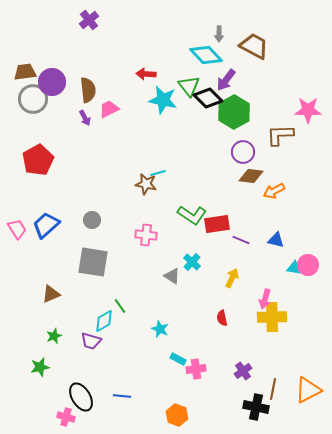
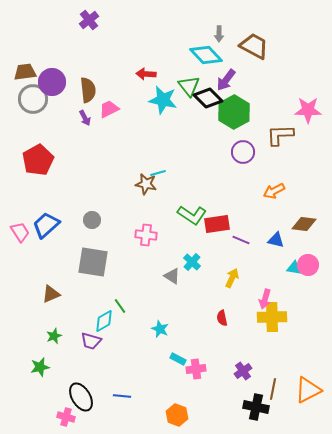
brown diamond at (251, 176): moved 53 px right, 48 px down
pink trapezoid at (17, 229): moved 3 px right, 3 px down
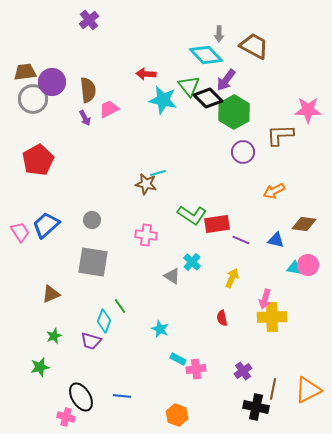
cyan diamond at (104, 321): rotated 40 degrees counterclockwise
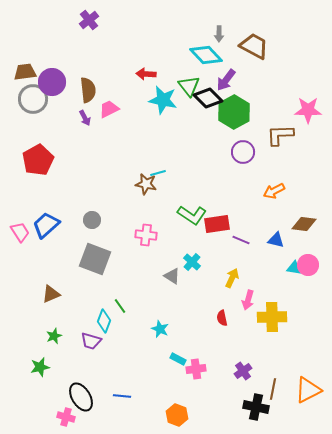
gray square at (93, 262): moved 2 px right, 3 px up; rotated 12 degrees clockwise
pink arrow at (265, 299): moved 17 px left, 1 px down
